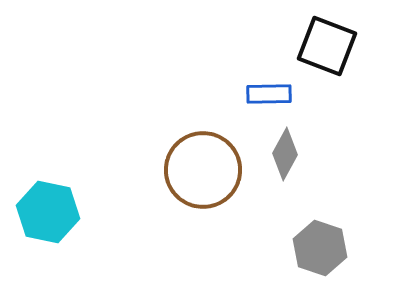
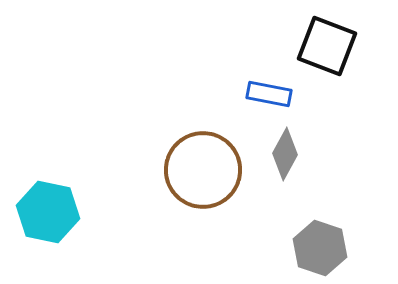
blue rectangle: rotated 12 degrees clockwise
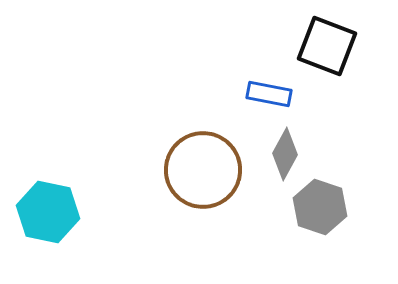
gray hexagon: moved 41 px up
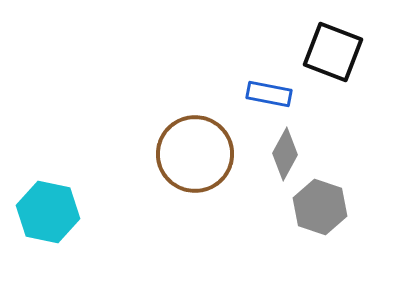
black square: moved 6 px right, 6 px down
brown circle: moved 8 px left, 16 px up
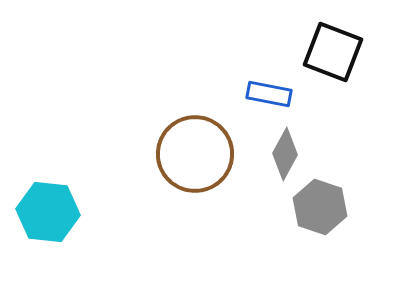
cyan hexagon: rotated 6 degrees counterclockwise
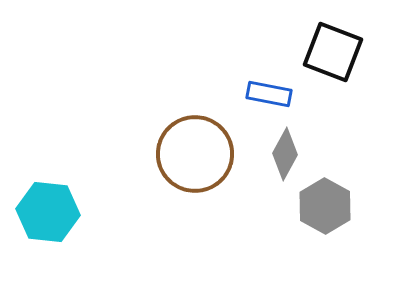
gray hexagon: moved 5 px right, 1 px up; rotated 10 degrees clockwise
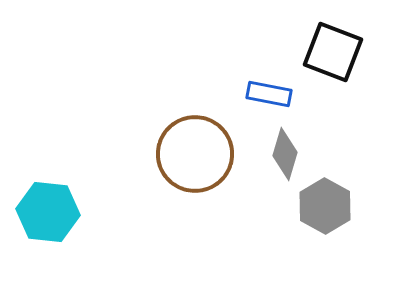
gray diamond: rotated 12 degrees counterclockwise
